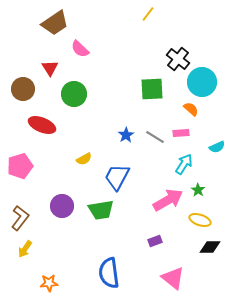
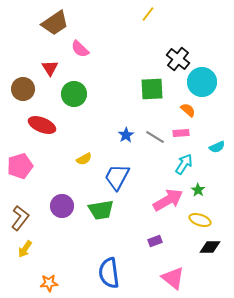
orange semicircle: moved 3 px left, 1 px down
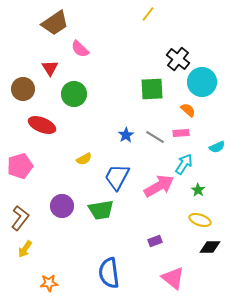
pink arrow: moved 9 px left, 14 px up
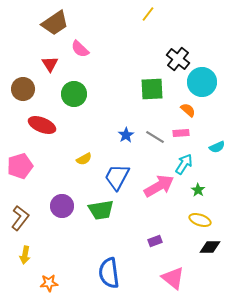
red triangle: moved 4 px up
yellow arrow: moved 6 px down; rotated 24 degrees counterclockwise
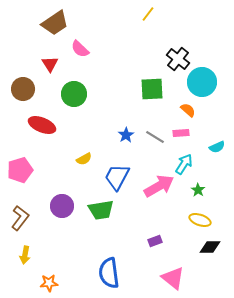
pink pentagon: moved 4 px down
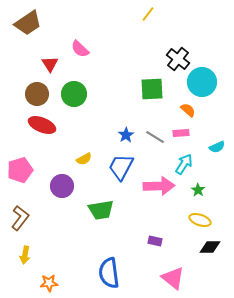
brown trapezoid: moved 27 px left
brown circle: moved 14 px right, 5 px down
blue trapezoid: moved 4 px right, 10 px up
pink arrow: rotated 28 degrees clockwise
purple circle: moved 20 px up
purple rectangle: rotated 32 degrees clockwise
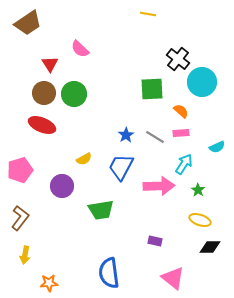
yellow line: rotated 63 degrees clockwise
brown circle: moved 7 px right, 1 px up
orange semicircle: moved 7 px left, 1 px down
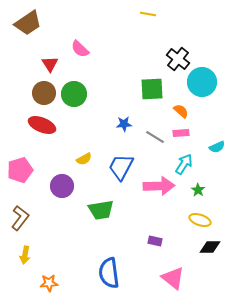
blue star: moved 2 px left, 11 px up; rotated 28 degrees clockwise
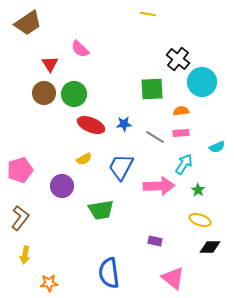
orange semicircle: rotated 49 degrees counterclockwise
red ellipse: moved 49 px right
